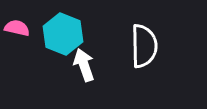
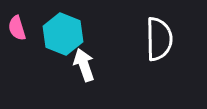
pink semicircle: rotated 120 degrees counterclockwise
white semicircle: moved 15 px right, 7 px up
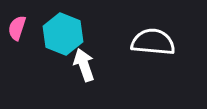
pink semicircle: rotated 35 degrees clockwise
white semicircle: moved 6 px left, 3 px down; rotated 84 degrees counterclockwise
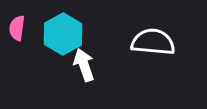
pink semicircle: rotated 10 degrees counterclockwise
cyan hexagon: rotated 9 degrees clockwise
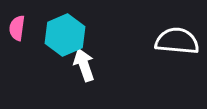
cyan hexagon: moved 2 px right, 1 px down; rotated 6 degrees clockwise
white semicircle: moved 24 px right, 1 px up
